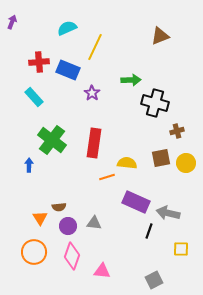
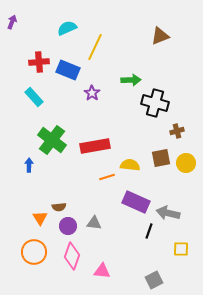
red rectangle: moved 1 px right, 3 px down; rotated 72 degrees clockwise
yellow semicircle: moved 3 px right, 2 px down
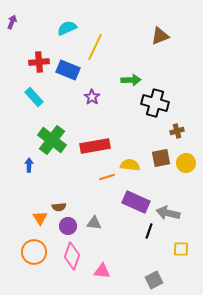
purple star: moved 4 px down
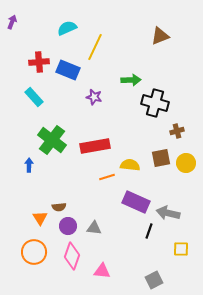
purple star: moved 2 px right; rotated 21 degrees counterclockwise
gray triangle: moved 5 px down
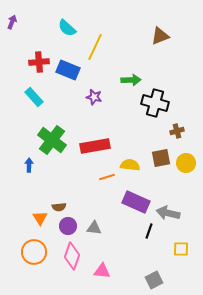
cyan semicircle: rotated 114 degrees counterclockwise
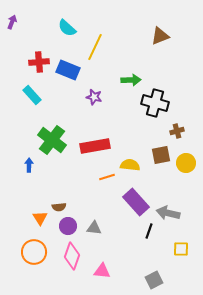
cyan rectangle: moved 2 px left, 2 px up
brown square: moved 3 px up
purple rectangle: rotated 24 degrees clockwise
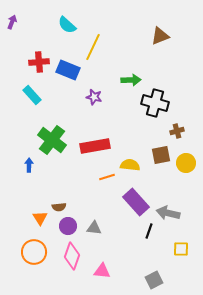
cyan semicircle: moved 3 px up
yellow line: moved 2 px left
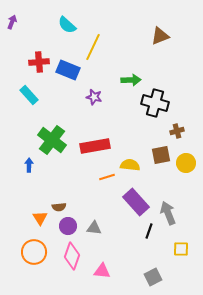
cyan rectangle: moved 3 px left
gray arrow: rotated 55 degrees clockwise
gray square: moved 1 px left, 3 px up
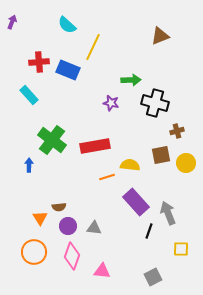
purple star: moved 17 px right, 6 px down
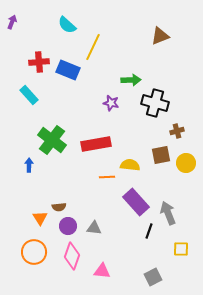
red rectangle: moved 1 px right, 2 px up
orange line: rotated 14 degrees clockwise
